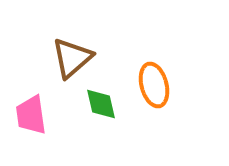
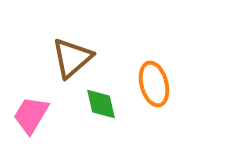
orange ellipse: moved 1 px up
pink trapezoid: rotated 39 degrees clockwise
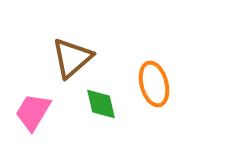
pink trapezoid: moved 2 px right, 3 px up
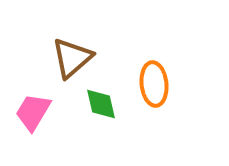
orange ellipse: rotated 9 degrees clockwise
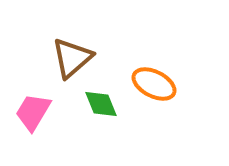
orange ellipse: rotated 57 degrees counterclockwise
green diamond: rotated 9 degrees counterclockwise
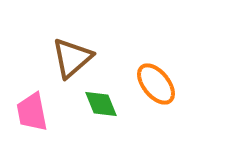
orange ellipse: moved 2 px right; rotated 24 degrees clockwise
pink trapezoid: moved 1 px left; rotated 42 degrees counterclockwise
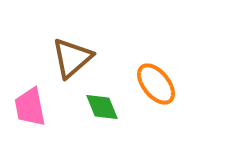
green diamond: moved 1 px right, 3 px down
pink trapezoid: moved 2 px left, 5 px up
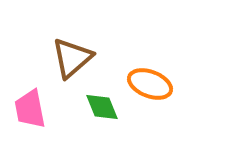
orange ellipse: moved 6 px left; rotated 30 degrees counterclockwise
pink trapezoid: moved 2 px down
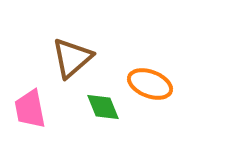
green diamond: moved 1 px right
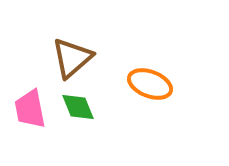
green diamond: moved 25 px left
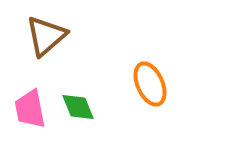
brown triangle: moved 26 px left, 22 px up
orange ellipse: rotated 45 degrees clockwise
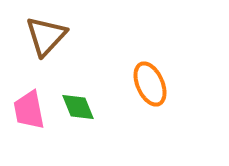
brown triangle: rotated 6 degrees counterclockwise
pink trapezoid: moved 1 px left, 1 px down
